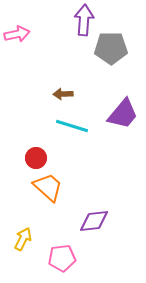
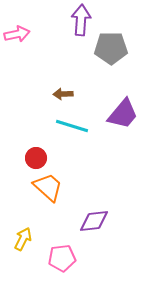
purple arrow: moved 3 px left
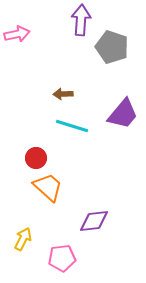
gray pentagon: moved 1 px right, 1 px up; rotated 20 degrees clockwise
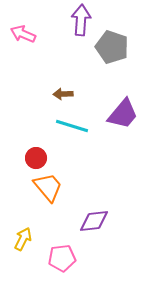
pink arrow: moved 6 px right; rotated 145 degrees counterclockwise
orange trapezoid: rotated 8 degrees clockwise
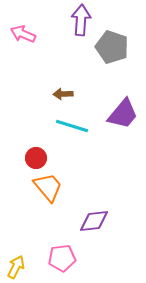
yellow arrow: moved 7 px left, 28 px down
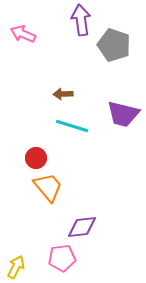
purple arrow: rotated 12 degrees counterclockwise
gray pentagon: moved 2 px right, 2 px up
purple trapezoid: rotated 64 degrees clockwise
purple diamond: moved 12 px left, 6 px down
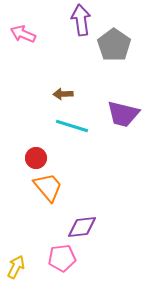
gray pentagon: rotated 16 degrees clockwise
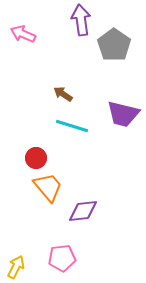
brown arrow: rotated 36 degrees clockwise
purple diamond: moved 1 px right, 16 px up
